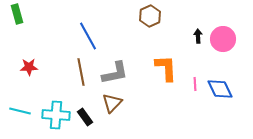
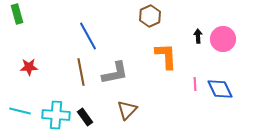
orange L-shape: moved 12 px up
brown triangle: moved 15 px right, 7 px down
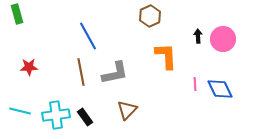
cyan cross: rotated 12 degrees counterclockwise
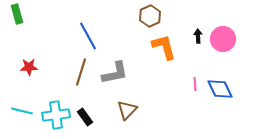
orange L-shape: moved 2 px left, 9 px up; rotated 12 degrees counterclockwise
brown line: rotated 28 degrees clockwise
cyan line: moved 2 px right
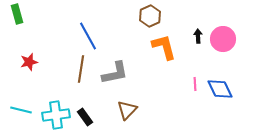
red star: moved 5 px up; rotated 12 degrees counterclockwise
brown line: moved 3 px up; rotated 8 degrees counterclockwise
cyan line: moved 1 px left, 1 px up
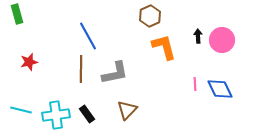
pink circle: moved 1 px left, 1 px down
brown line: rotated 8 degrees counterclockwise
black rectangle: moved 2 px right, 3 px up
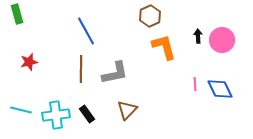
blue line: moved 2 px left, 5 px up
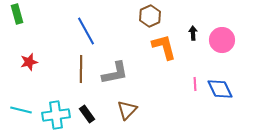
black arrow: moved 5 px left, 3 px up
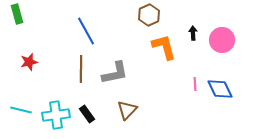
brown hexagon: moved 1 px left, 1 px up
